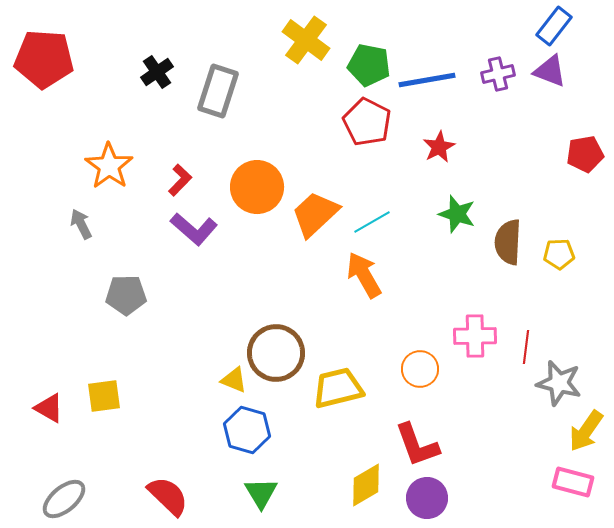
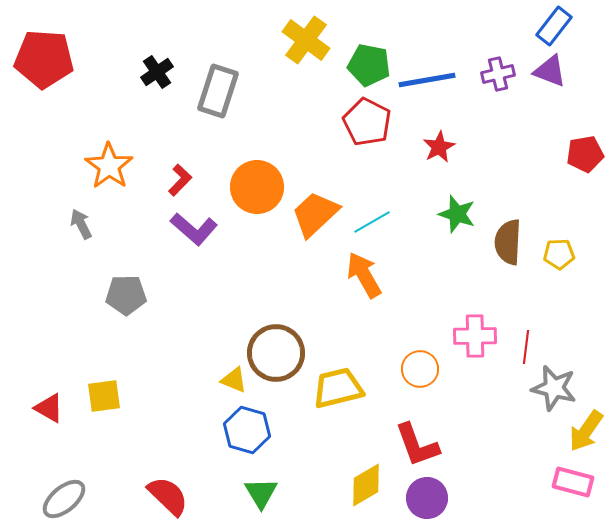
gray star at (559, 383): moved 5 px left, 5 px down
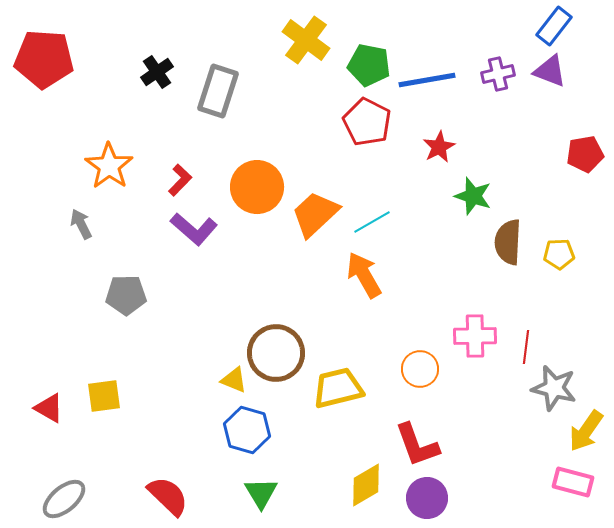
green star at (457, 214): moved 16 px right, 18 px up
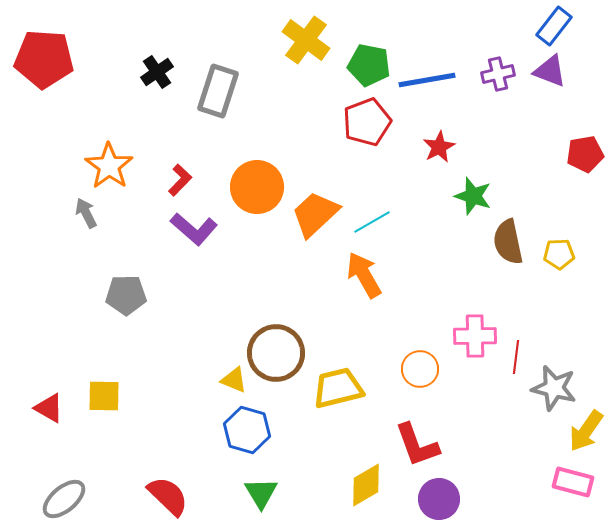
red pentagon at (367, 122): rotated 24 degrees clockwise
gray arrow at (81, 224): moved 5 px right, 11 px up
brown semicircle at (508, 242): rotated 15 degrees counterclockwise
red line at (526, 347): moved 10 px left, 10 px down
yellow square at (104, 396): rotated 9 degrees clockwise
purple circle at (427, 498): moved 12 px right, 1 px down
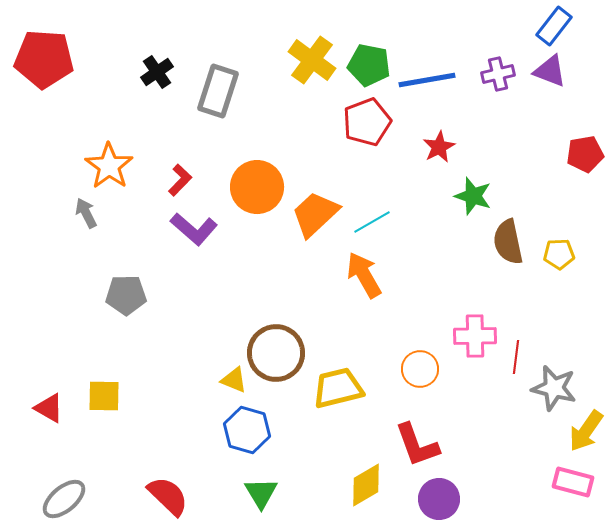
yellow cross at (306, 40): moved 6 px right, 20 px down
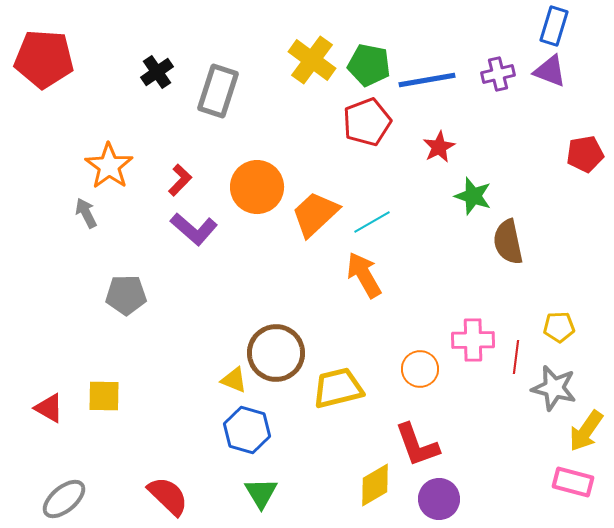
blue rectangle at (554, 26): rotated 21 degrees counterclockwise
yellow pentagon at (559, 254): moved 73 px down
pink cross at (475, 336): moved 2 px left, 4 px down
yellow diamond at (366, 485): moved 9 px right
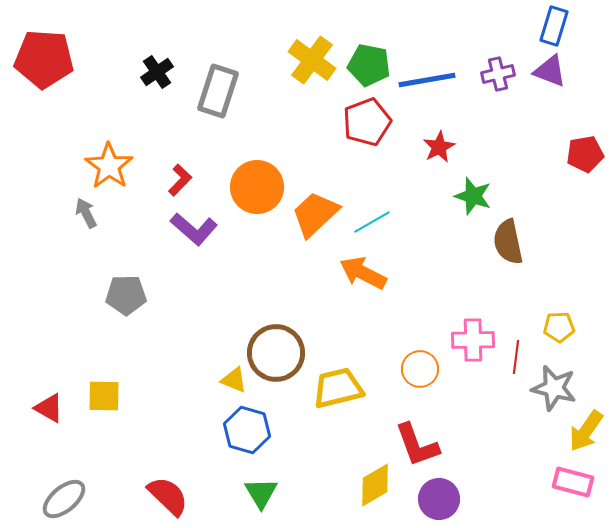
orange arrow at (364, 275): moved 1 px left, 2 px up; rotated 33 degrees counterclockwise
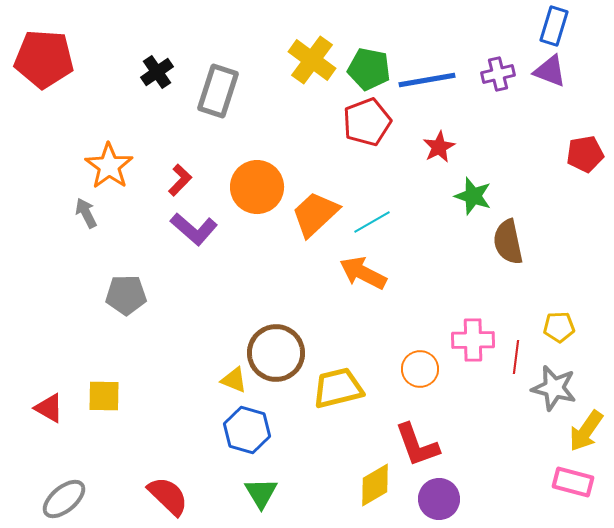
green pentagon at (369, 65): moved 4 px down
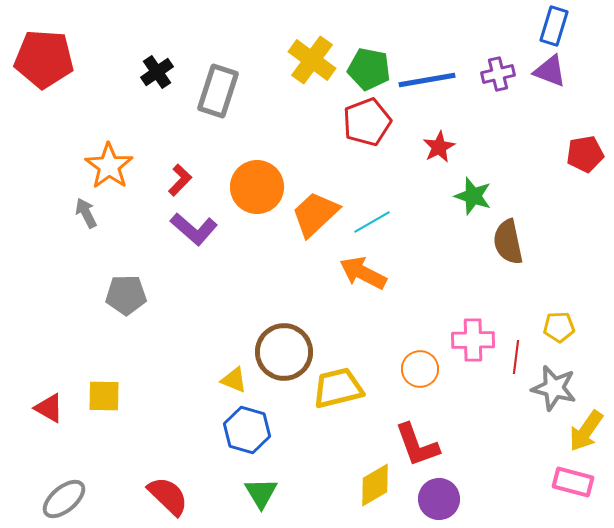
brown circle at (276, 353): moved 8 px right, 1 px up
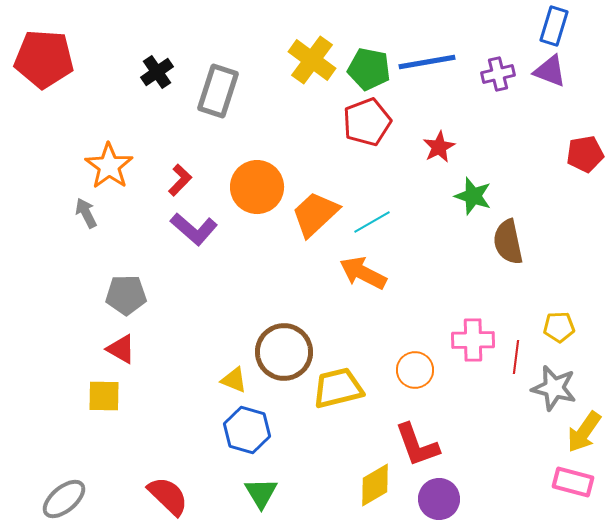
blue line at (427, 80): moved 18 px up
orange circle at (420, 369): moved 5 px left, 1 px down
red triangle at (49, 408): moved 72 px right, 59 px up
yellow arrow at (586, 431): moved 2 px left, 1 px down
